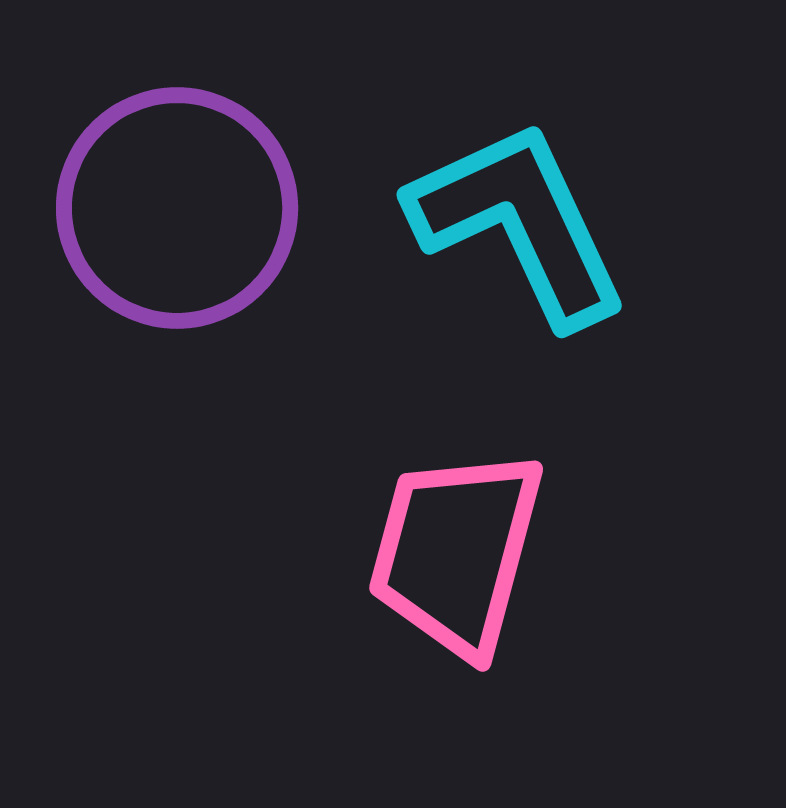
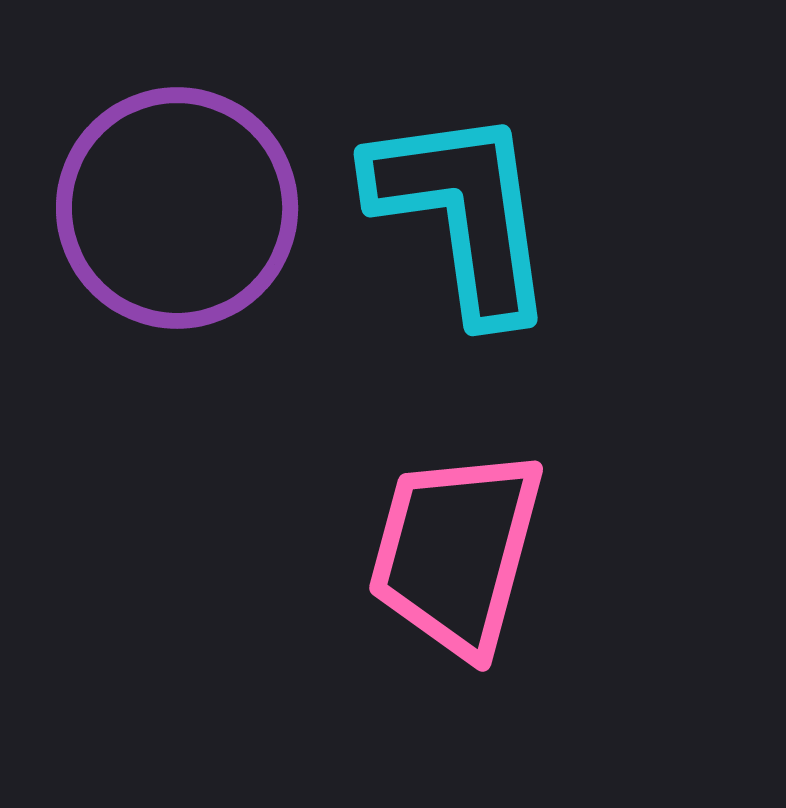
cyan L-shape: moved 56 px left, 10 px up; rotated 17 degrees clockwise
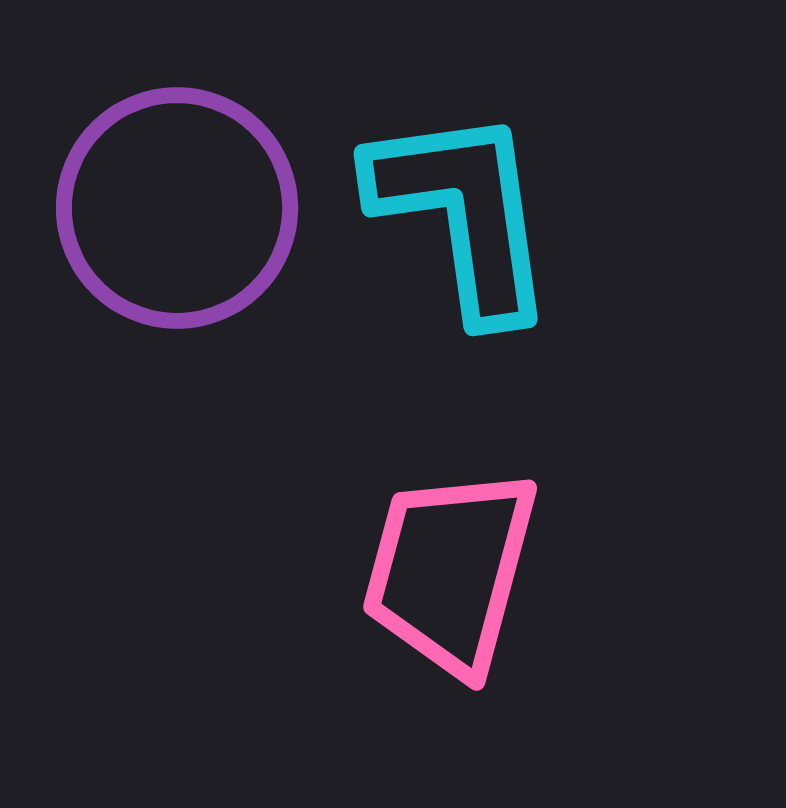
pink trapezoid: moved 6 px left, 19 px down
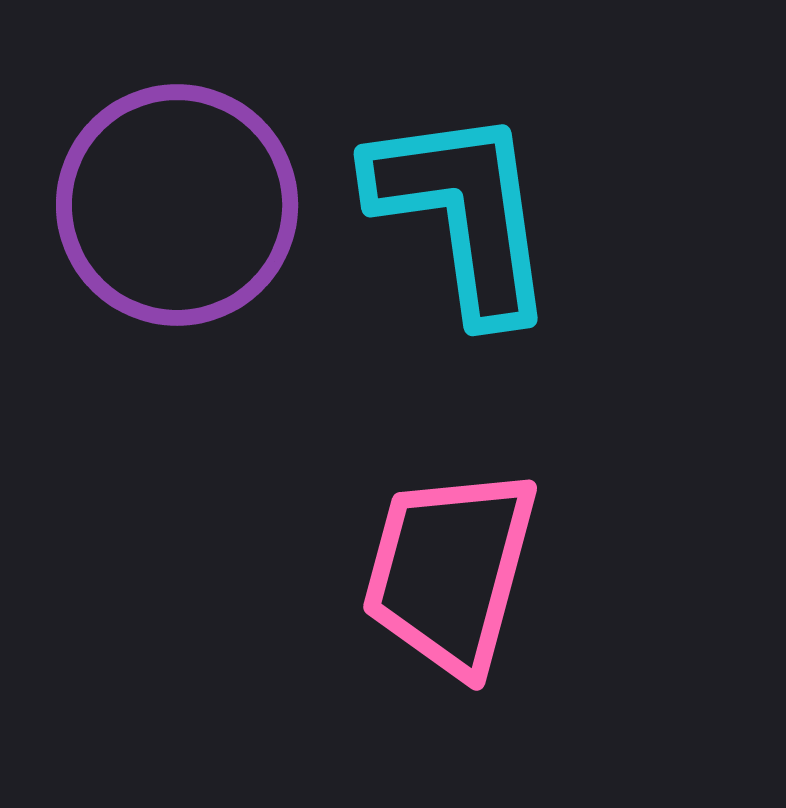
purple circle: moved 3 px up
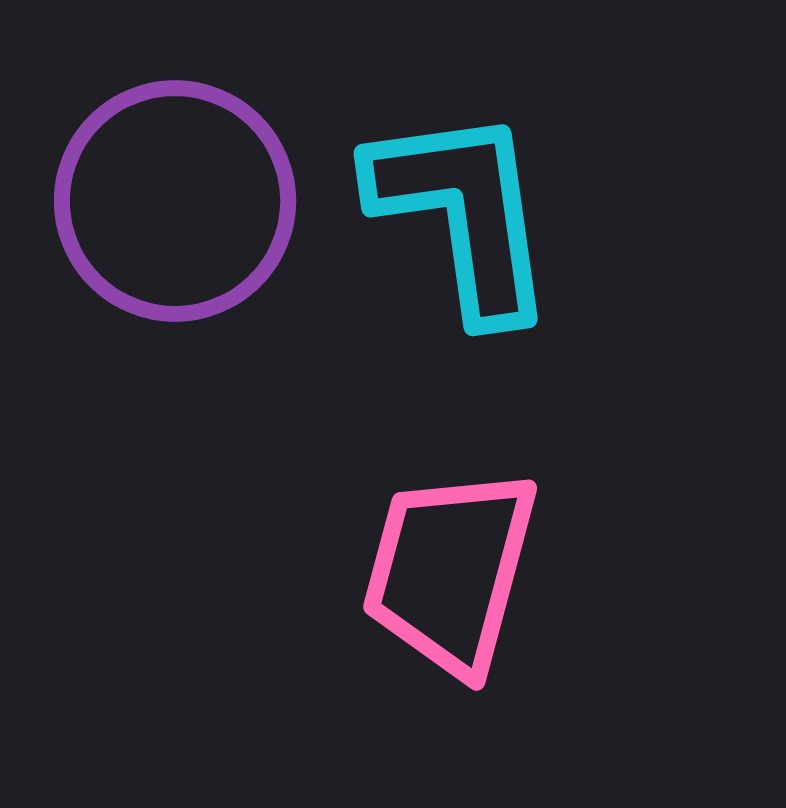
purple circle: moved 2 px left, 4 px up
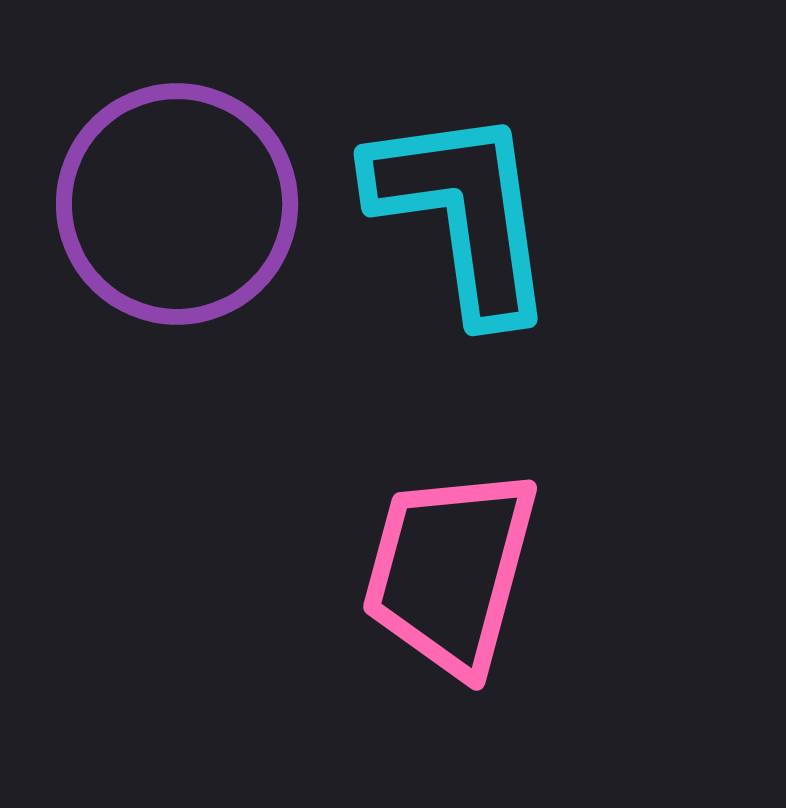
purple circle: moved 2 px right, 3 px down
